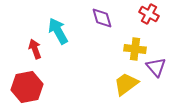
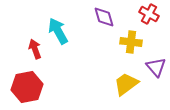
purple diamond: moved 2 px right, 1 px up
yellow cross: moved 4 px left, 7 px up
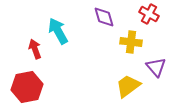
yellow trapezoid: moved 2 px right, 2 px down
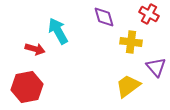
red arrow: rotated 126 degrees clockwise
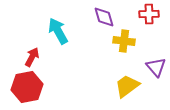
red cross: rotated 30 degrees counterclockwise
yellow cross: moved 7 px left, 1 px up
red arrow: moved 3 px left, 8 px down; rotated 78 degrees counterclockwise
yellow trapezoid: moved 1 px left
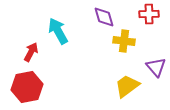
red arrow: moved 1 px left, 5 px up
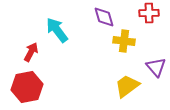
red cross: moved 1 px up
cyan arrow: moved 1 px left, 1 px up; rotated 8 degrees counterclockwise
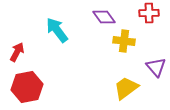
purple diamond: rotated 20 degrees counterclockwise
red arrow: moved 14 px left
yellow trapezoid: moved 1 px left, 2 px down
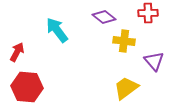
red cross: moved 1 px left
purple diamond: rotated 15 degrees counterclockwise
purple triangle: moved 2 px left, 6 px up
red hexagon: rotated 16 degrees clockwise
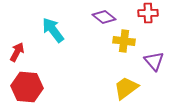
cyan arrow: moved 4 px left
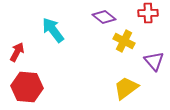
yellow cross: rotated 20 degrees clockwise
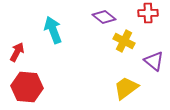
cyan arrow: rotated 16 degrees clockwise
purple triangle: rotated 10 degrees counterclockwise
